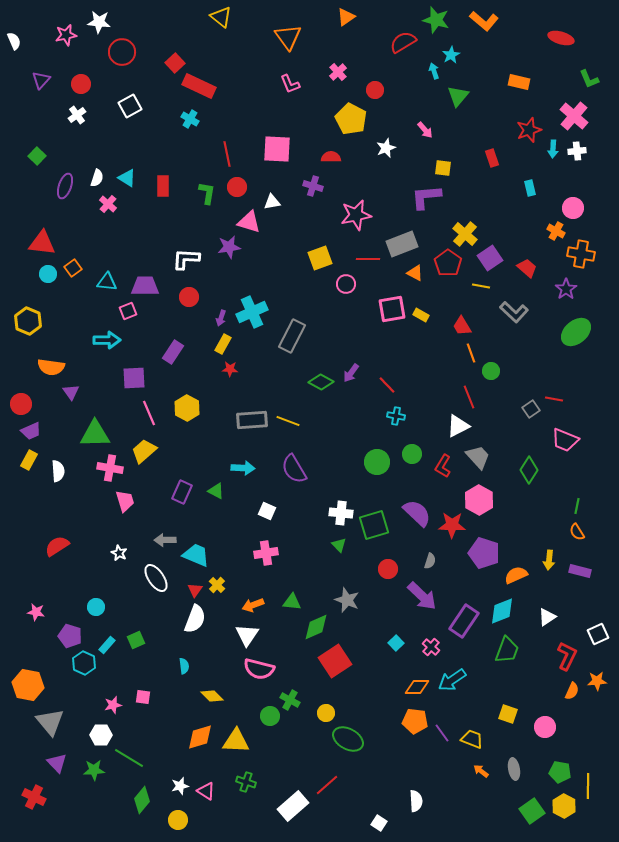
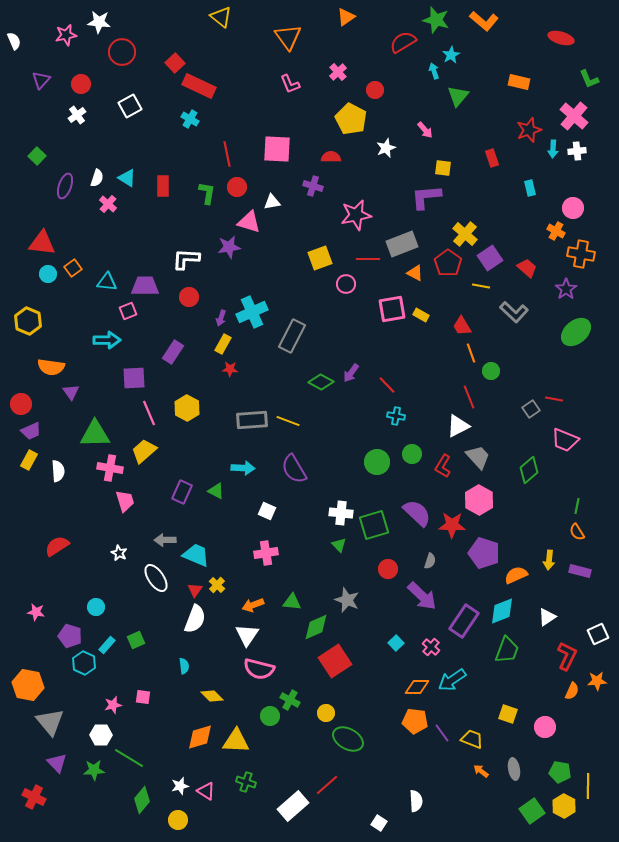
green diamond at (529, 470): rotated 16 degrees clockwise
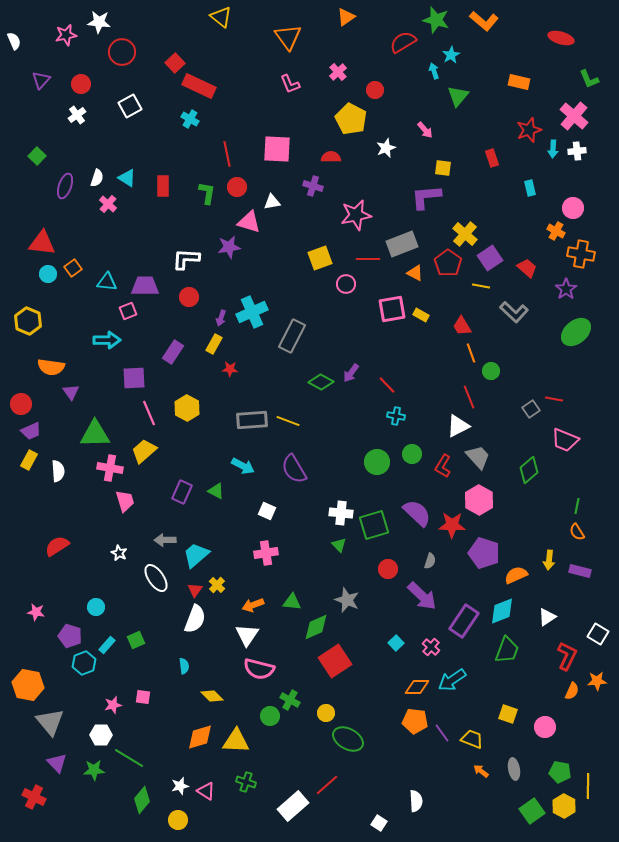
yellow rectangle at (223, 344): moved 9 px left
cyan arrow at (243, 468): moved 2 px up; rotated 25 degrees clockwise
cyan trapezoid at (196, 555): rotated 64 degrees counterclockwise
white square at (598, 634): rotated 35 degrees counterclockwise
cyan hexagon at (84, 663): rotated 15 degrees clockwise
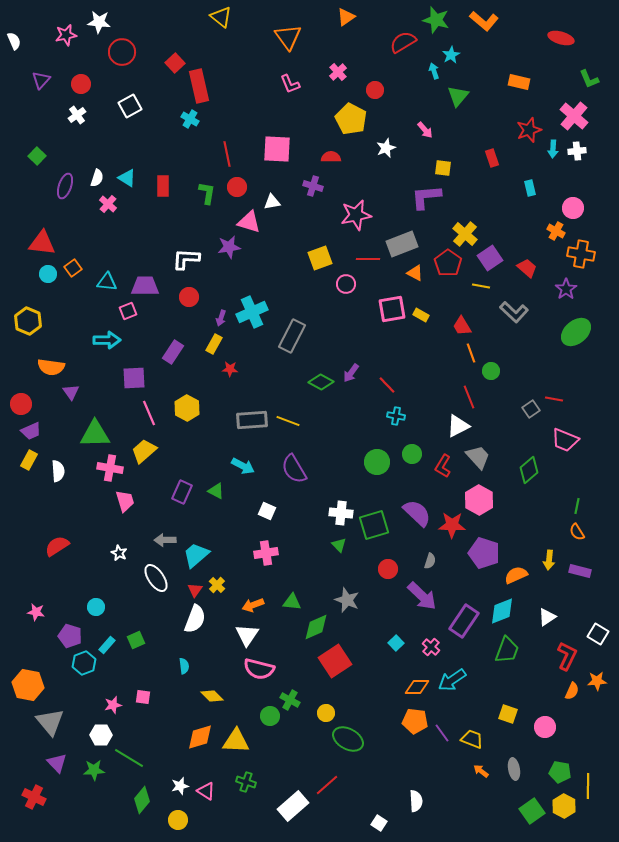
red rectangle at (199, 86): rotated 52 degrees clockwise
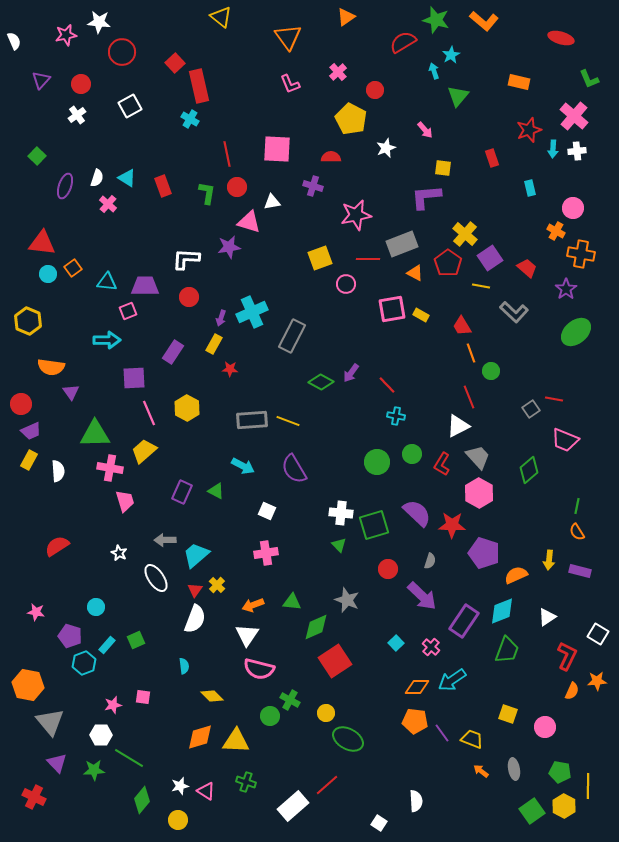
red rectangle at (163, 186): rotated 20 degrees counterclockwise
red L-shape at (443, 466): moved 1 px left, 2 px up
pink hexagon at (479, 500): moved 7 px up
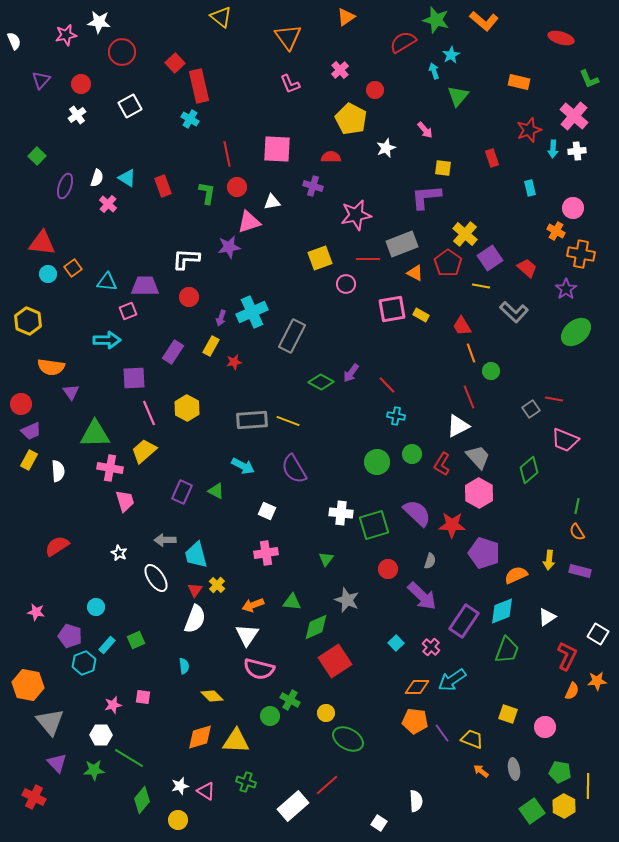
pink cross at (338, 72): moved 2 px right, 2 px up
pink triangle at (249, 222): rotated 35 degrees counterclockwise
yellow rectangle at (214, 344): moved 3 px left, 2 px down
red star at (230, 369): moved 4 px right, 7 px up; rotated 14 degrees counterclockwise
green triangle at (339, 545): moved 13 px left, 14 px down; rotated 21 degrees clockwise
cyan trapezoid at (196, 555): rotated 64 degrees counterclockwise
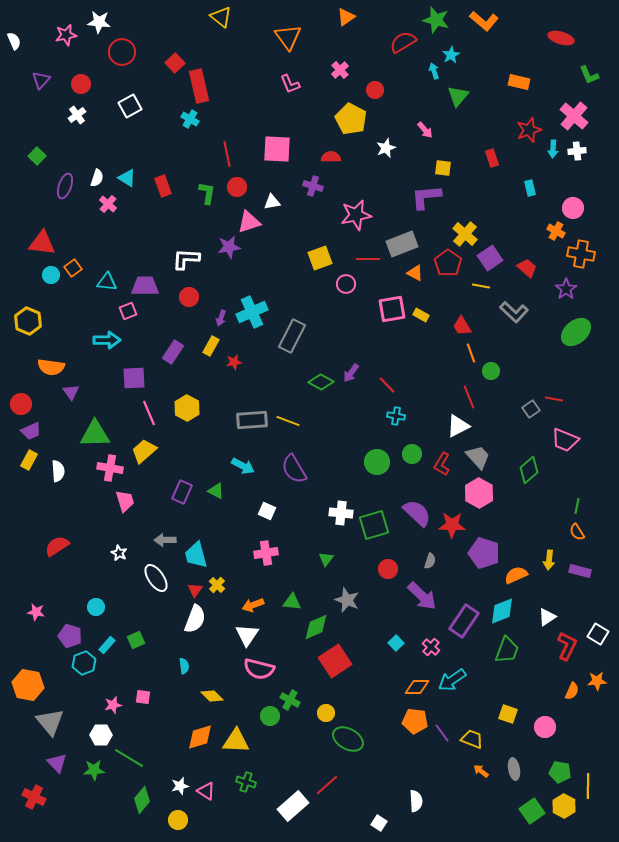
green L-shape at (589, 79): moved 4 px up
cyan circle at (48, 274): moved 3 px right, 1 px down
red L-shape at (567, 656): moved 10 px up
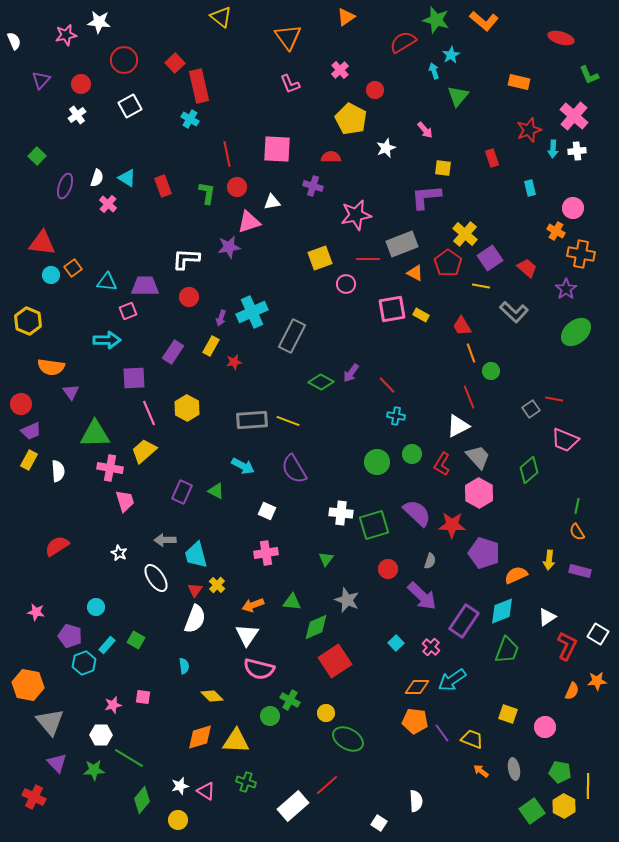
red circle at (122, 52): moved 2 px right, 8 px down
green square at (136, 640): rotated 36 degrees counterclockwise
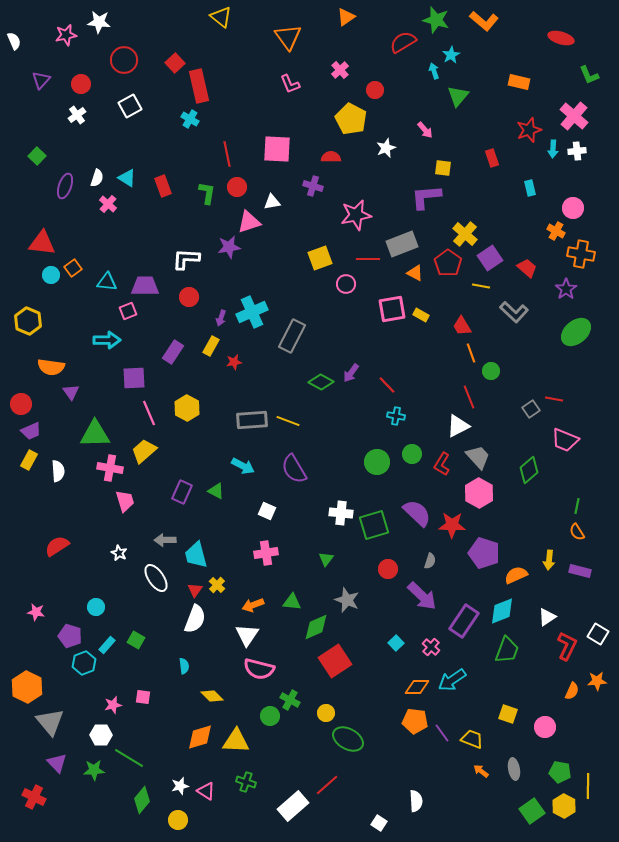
orange hexagon at (28, 685): moved 1 px left, 2 px down; rotated 16 degrees clockwise
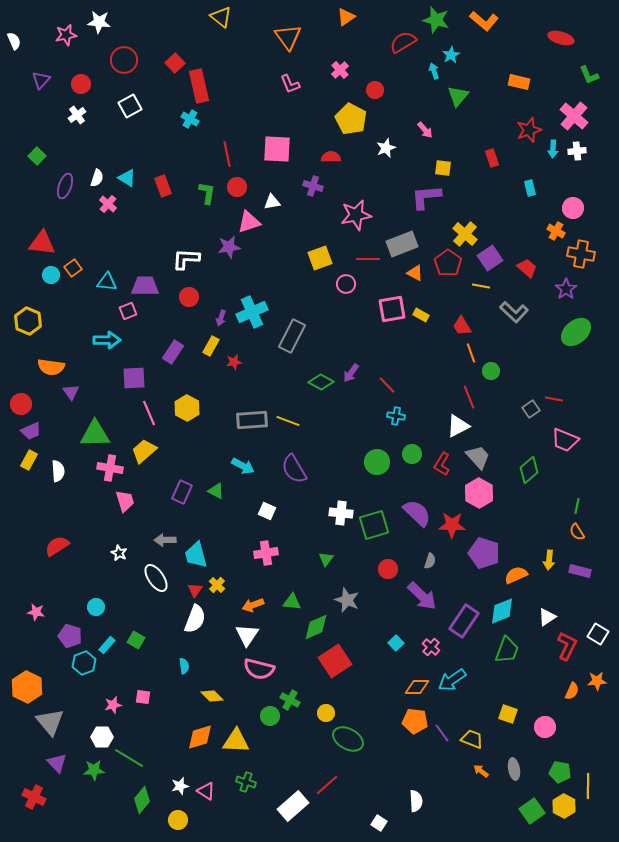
white hexagon at (101, 735): moved 1 px right, 2 px down
